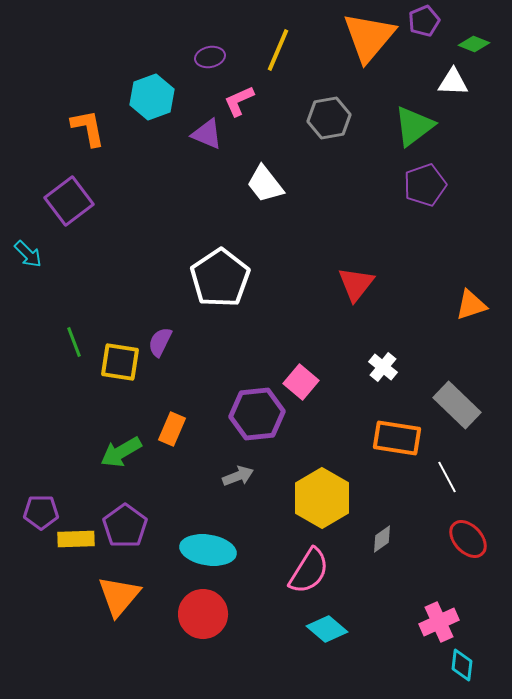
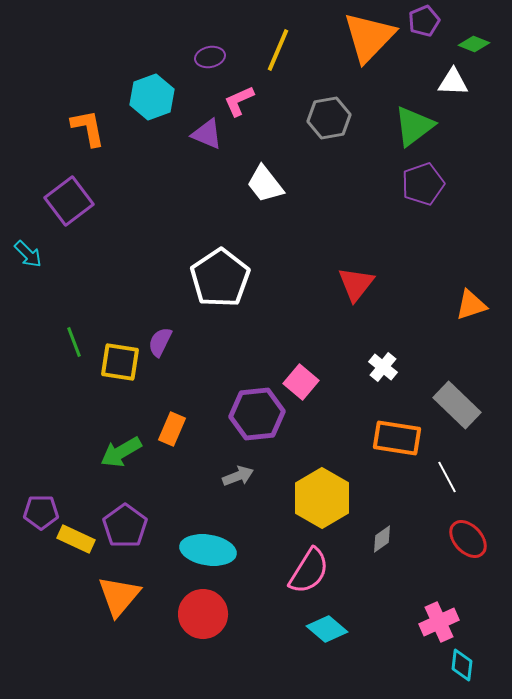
orange triangle at (369, 37): rotated 4 degrees clockwise
purple pentagon at (425, 185): moved 2 px left, 1 px up
yellow rectangle at (76, 539): rotated 27 degrees clockwise
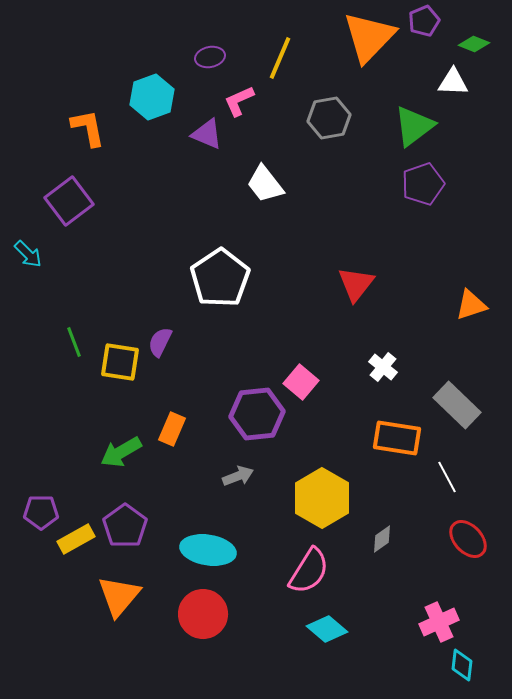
yellow line at (278, 50): moved 2 px right, 8 px down
yellow rectangle at (76, 539): rotated 54 degrees counterclockwise
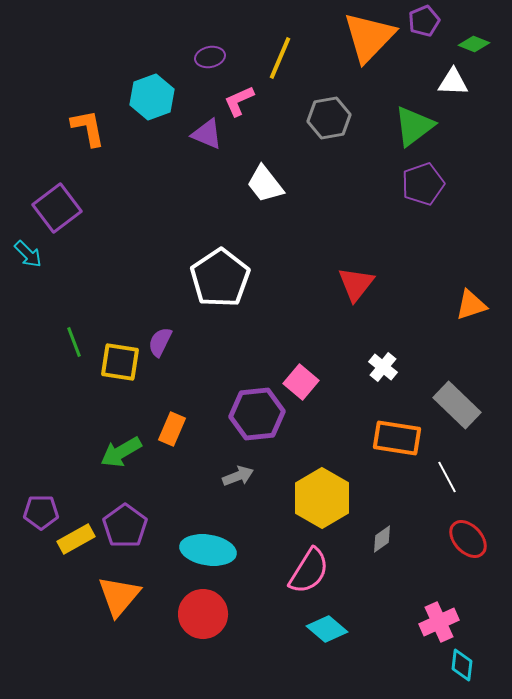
purple square at (69, 201): moved 12 px left, 7 px down
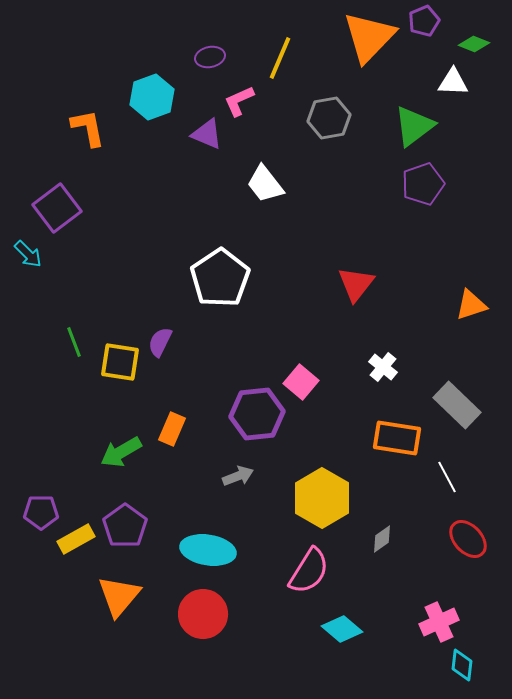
cyan diamond at (327, 629): moved 15 px right
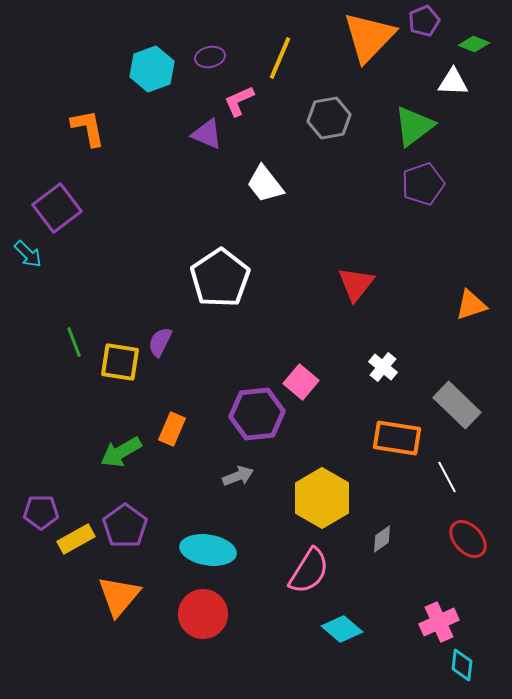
cyan hexagon at (152, 97): moved 28 px up
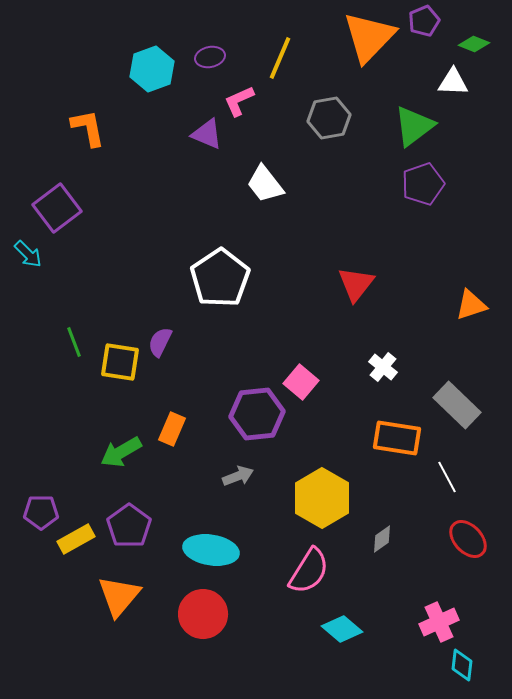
purple pentagon at (125, 526): moved 4 px right
cyan ellipse at (208, 550): moved 3 px right
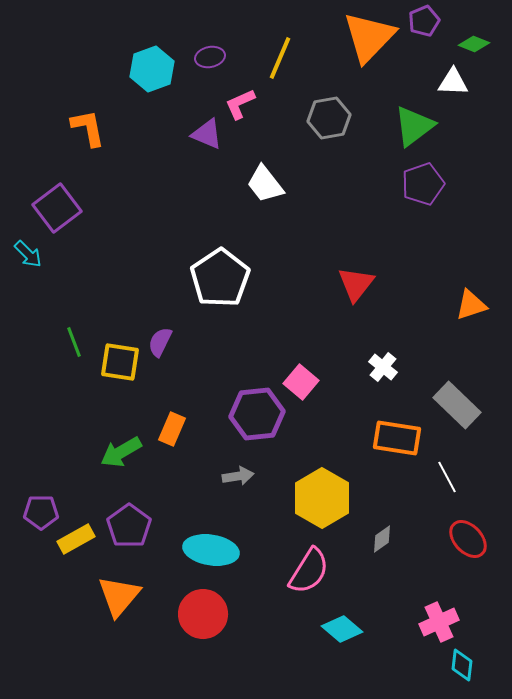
pink L-shape at (239, 101): moved 1 px right, 3 px down
gray arrow at (238, 476): rotated 12 degrees clockwise
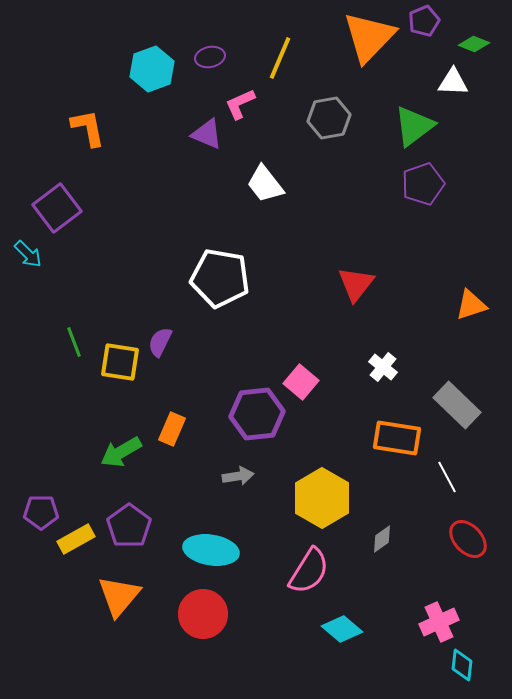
white pentagon at (220, 278): rotated 28 degrees counterclockwise
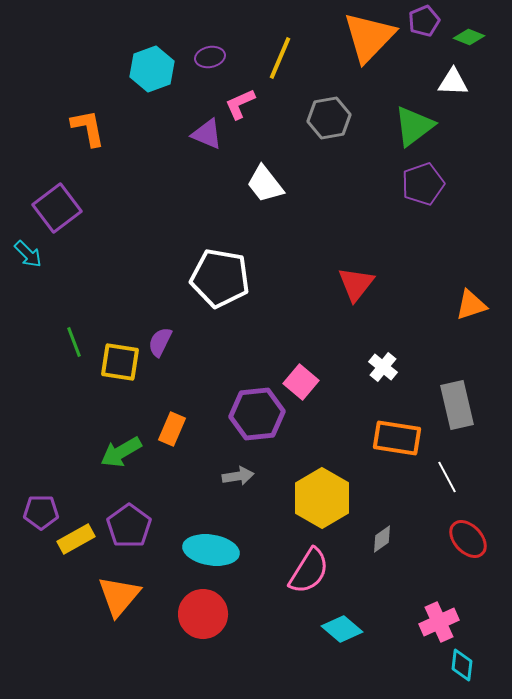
green diamond at (474, 44): moved 5 px left, 7 px up
gray rectangle at (457, 405): rotated 33 degrees clockwise
